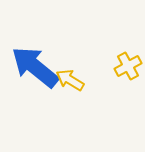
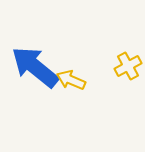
yellow arrow: moved 1 px right; rotated 8 degrees counterclockwise
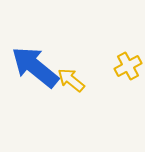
yellow arrow: rotated 16 degrees clockwise
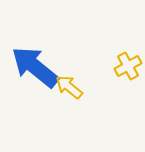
yellow arrow: moved 2 px left, 7 px down
